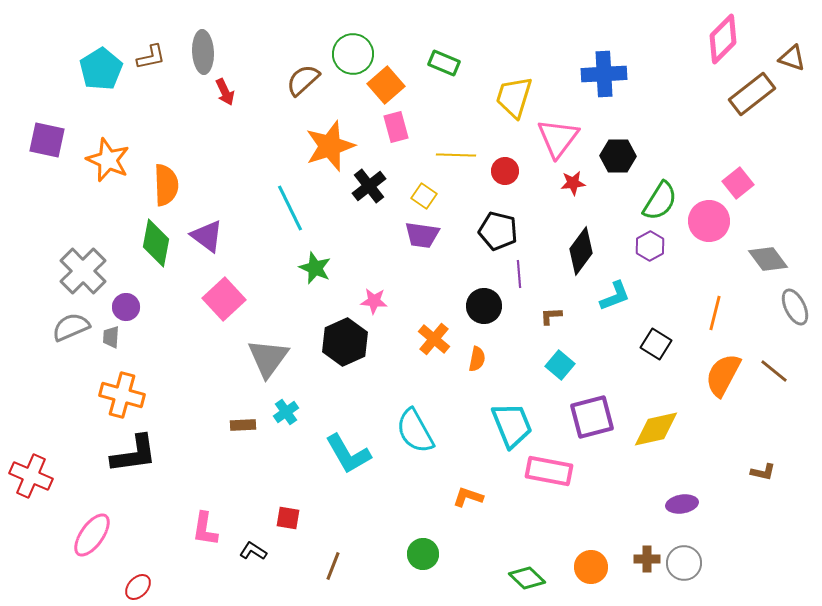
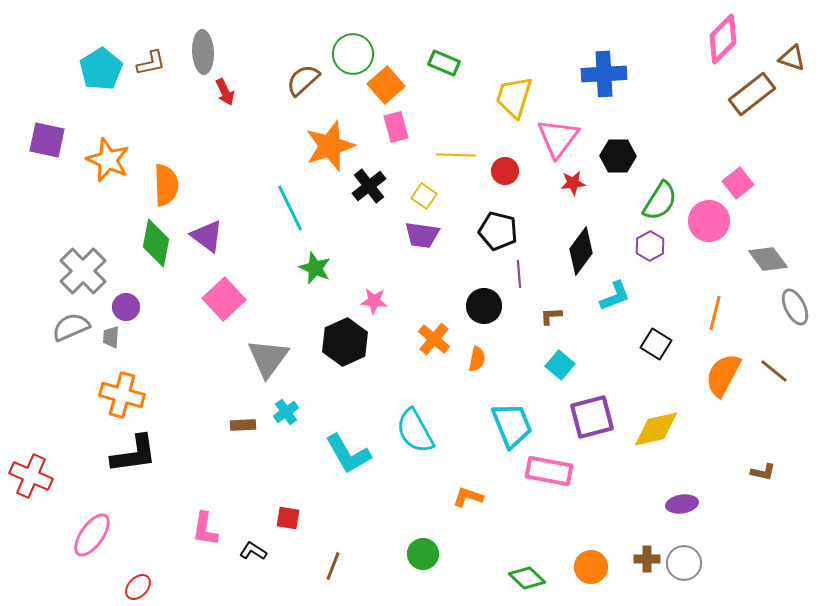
brown L-shape at (151, 57): moved 6 px down
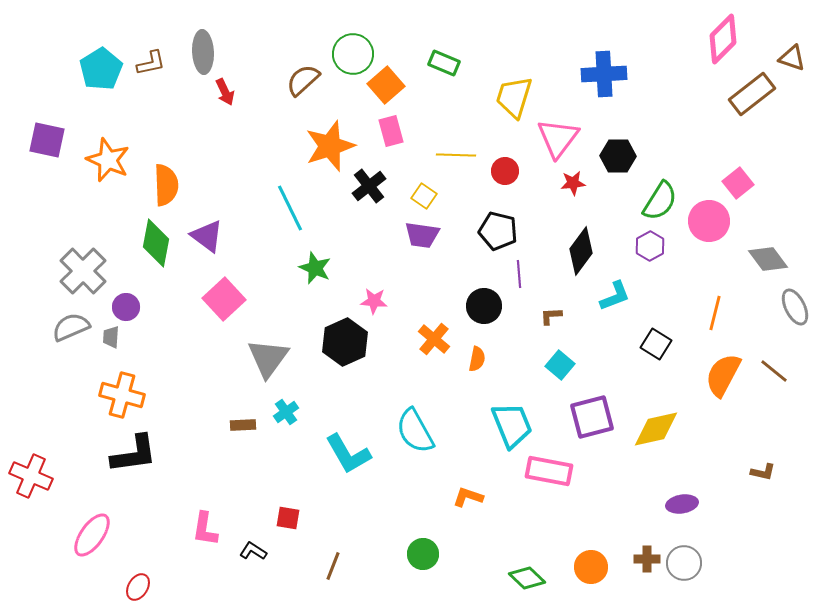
pink rectangle at (396, 127): moved 5 px left, 4 px down
red ellipse at (138, 587): rotated 12 degrees counterclockwise
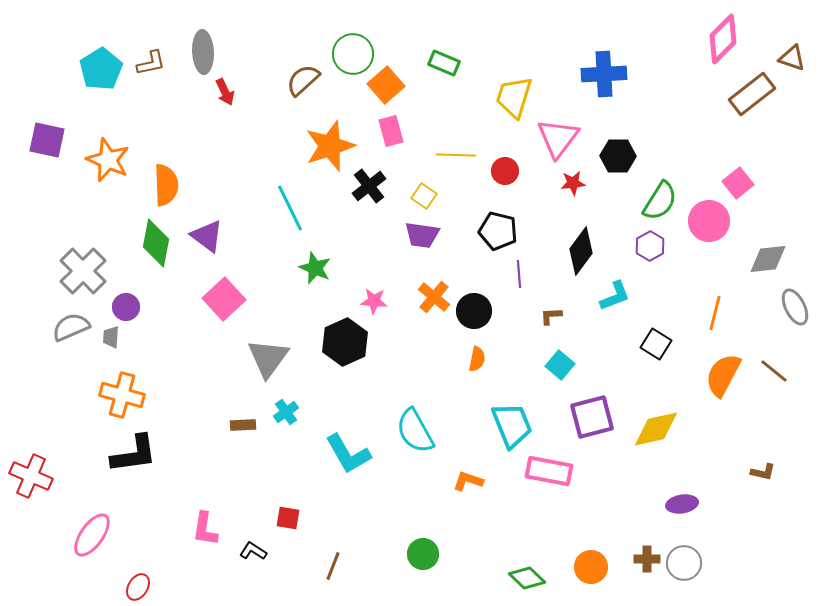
gray diamond at (768, 259): rotated 60 degrees counterclockwise
black circle at (484, 306): moved 10 px left, 5 px down
orange cross at (434, 339): moved 42 px up
orange L-shape at (468, 497): moved 16 px up
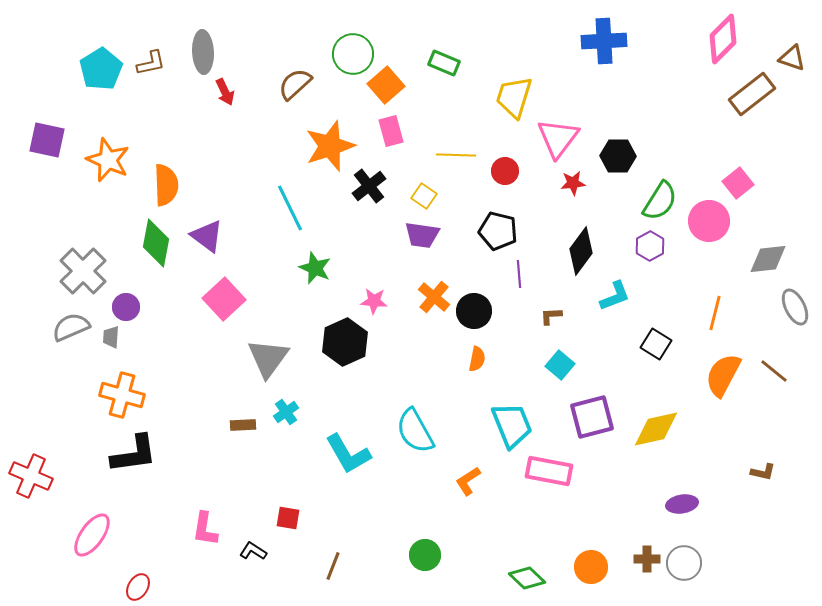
blue cross at (604, 74): moved 33 px up
brown semicircle at (303, 80): moved 8 px left, 4 px down
orange L-shape at (468, 481): rotated 52 degrees counterclockwise
green circle at (423, 554): moved 2 px right, 1 px down
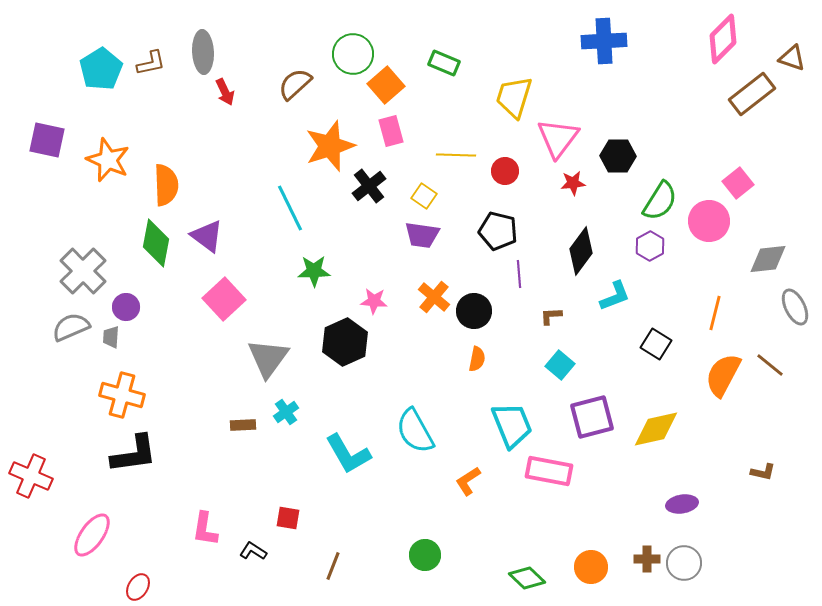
green star at (315, 268): moved 1 px left, 3 px down; rotated 24 degrees counterclockwise
brown line at (774, 371): moved 4 px left, 6 px up
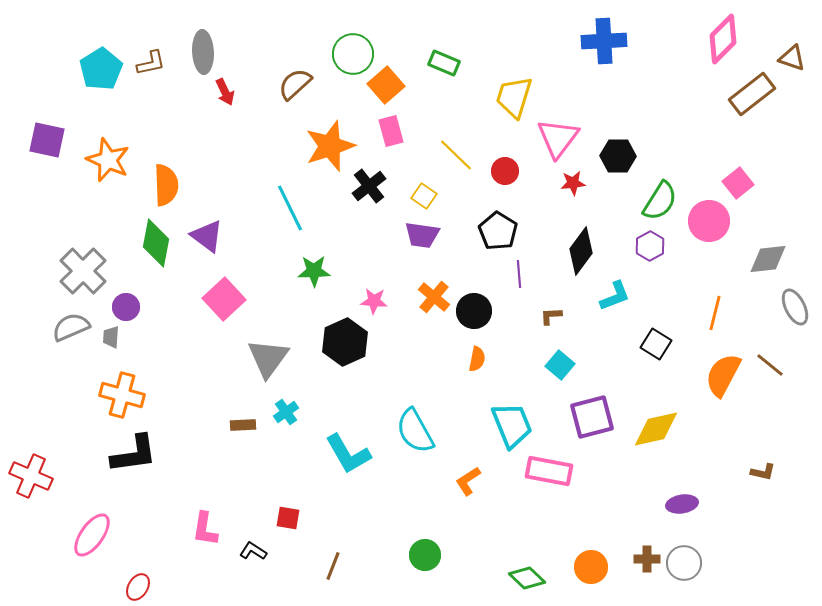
yellow line at (456, 155): rotated 42 degrees clockwise
black pentagon at (498, 231): rotated 18 degrees clockwise
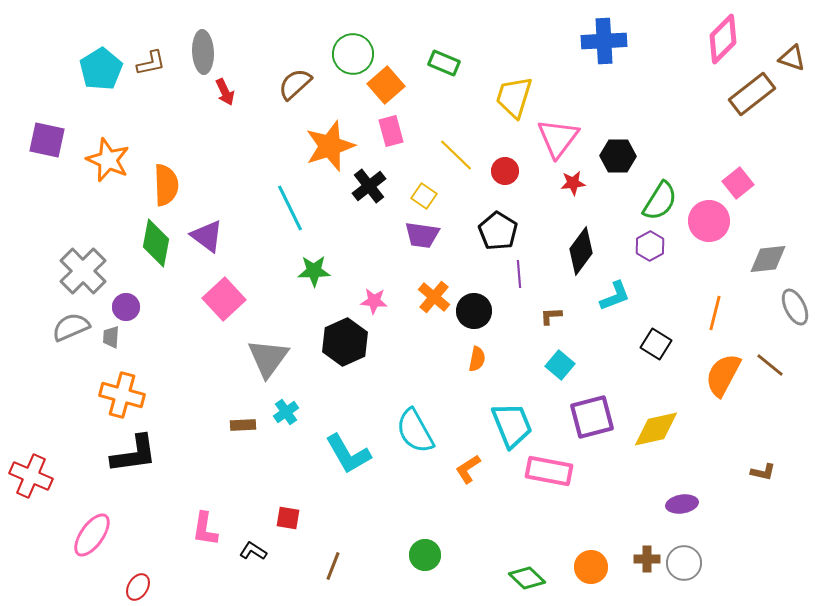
orange L-shape at (468, 481): moved 12 px up
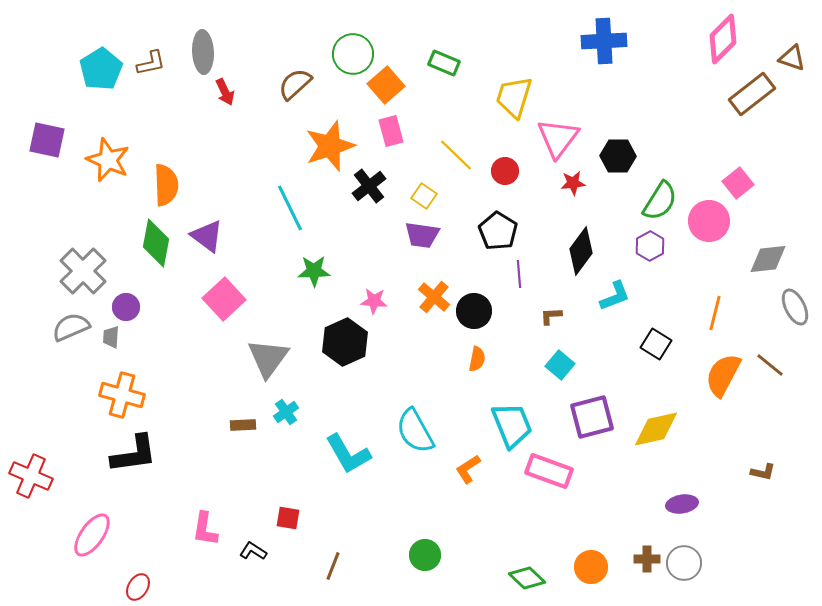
pink rectangle at (549, 471): rotated 9 degrees clockwise
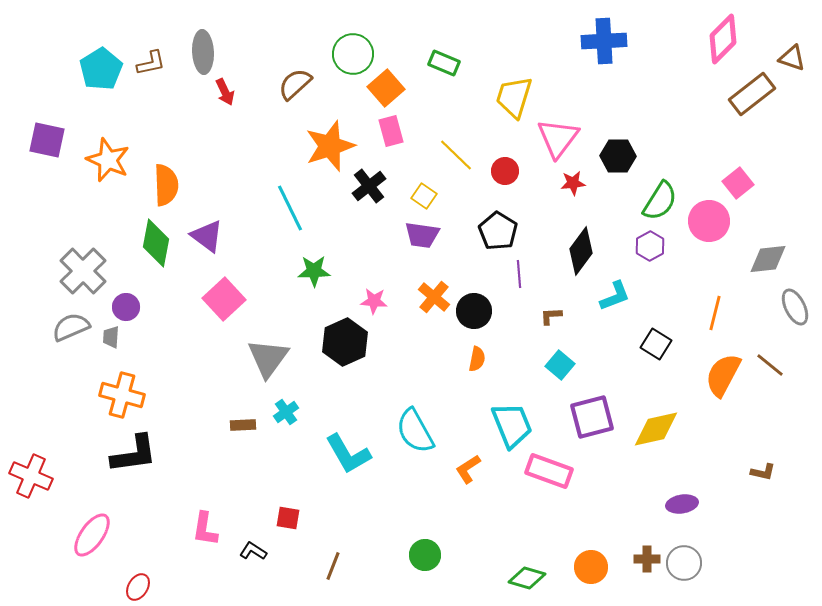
orange square at (386, 85): moved 3 px down
green diamond at (527, 578): rotated 27 degrees counterclockwise
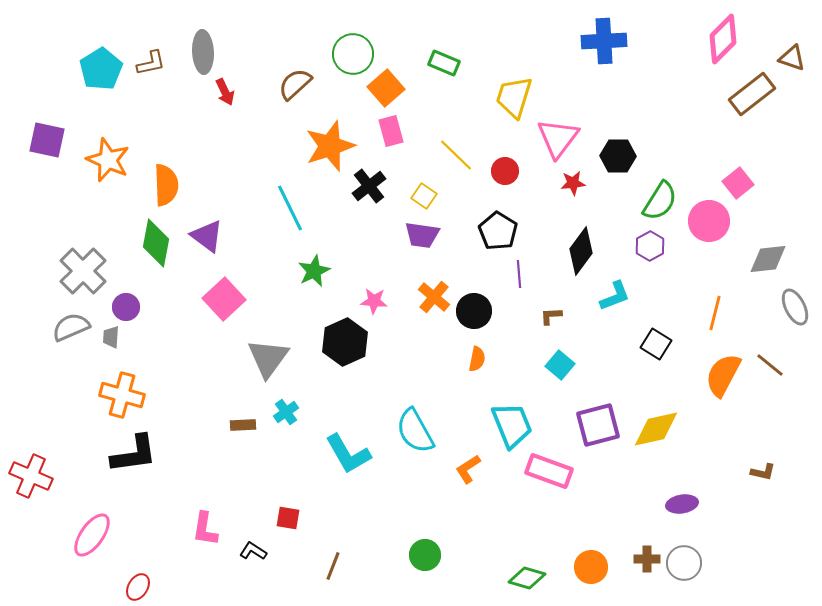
green star at (314, 271): rotated 24 degrees counterclockwise
purple square at (592, 417): moved 6 px right, 8 px down
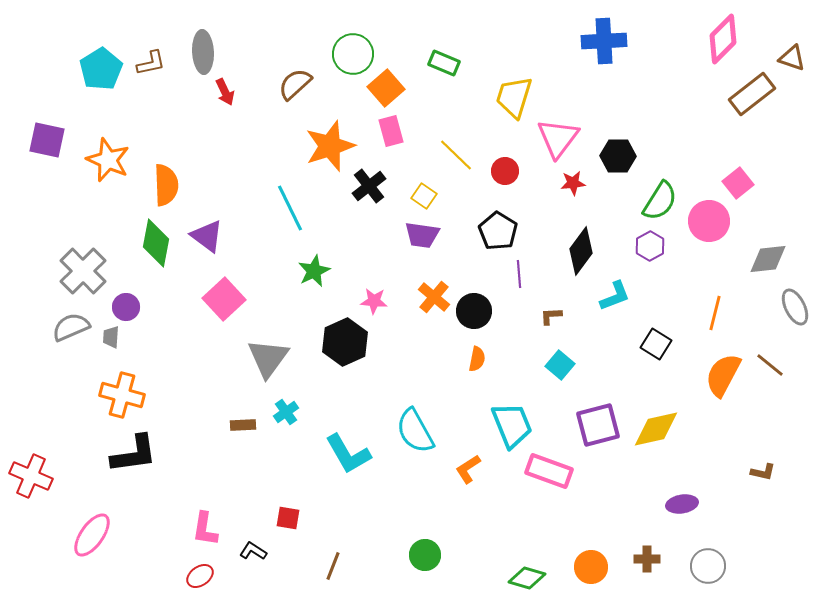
gray circle at (684, 563): moved 24 px right, 3 px down
red ellipse at (138, 587): moved 62 px right, 11 px up; rotated 24 degrees clockwise
